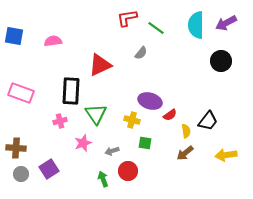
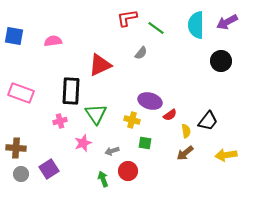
purple arrow: moved 1 px right, 1 px up
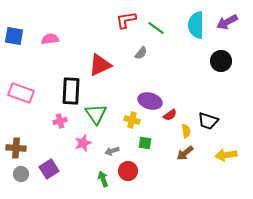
red L-shape: moved 1 px left, 2 px down
pink semicircle: moved 3 px left, 2 px up
black trapezoid: rotated 70 degrees clockwise
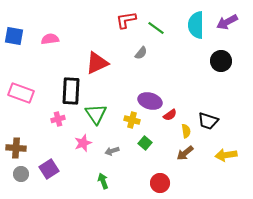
red triangle: moved 3 px left, 2 px up
pink cross: moved 2 px left, 2 px up
green square: rotated 32 degrees clockwise
red circle: moved 32 px right, 12 px down
green arrow: moved 2 px down
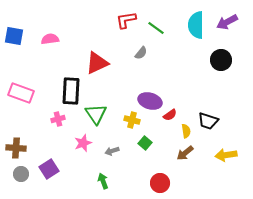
black circle: moved 1 px up
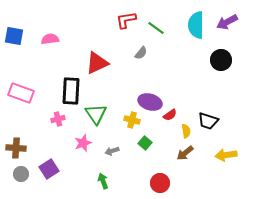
purple ellipse: moved 1 px down
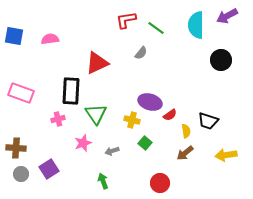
purple arrow: moved 6 px up
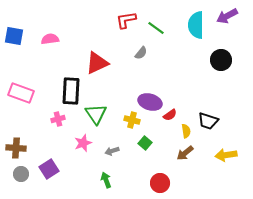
green arrow: moved 3 px right, 1 px up
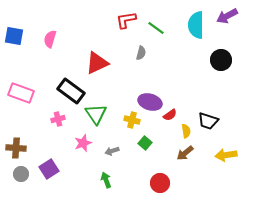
pink semicircle: rotated 66 degrees counterclockwise
gray semicircle: rotated 24 degrees counterclockwise
black rectangle: rotated 56 degrees counterclockwise
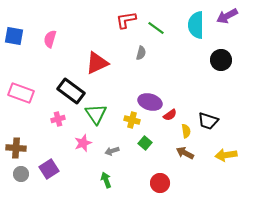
brown arrow: rotated 66 degrees clockwise
